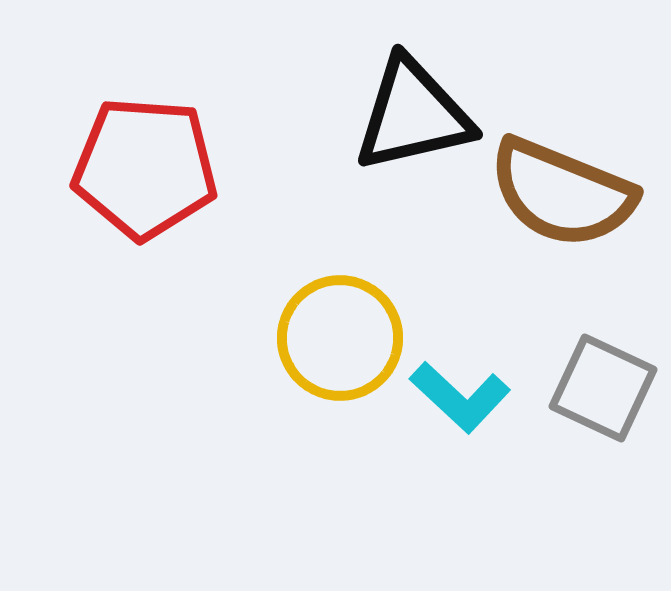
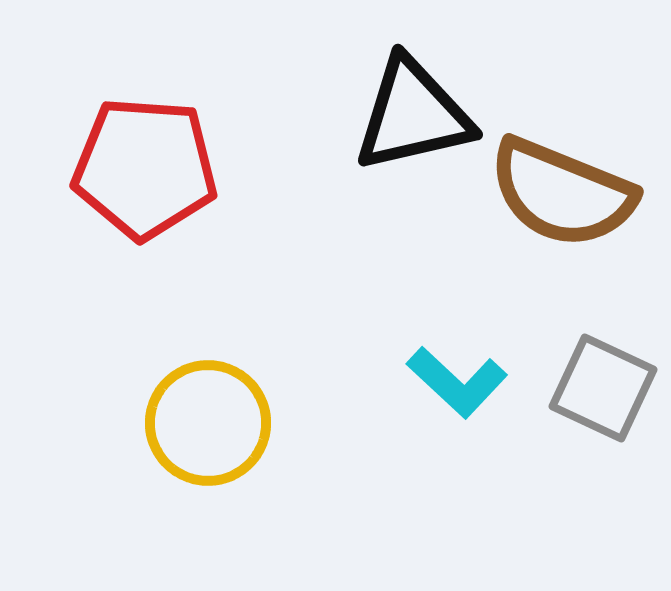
yellow circle: moved 132 px left, 85 px down
cyan L-shape: moved 3 px left, 15 px up
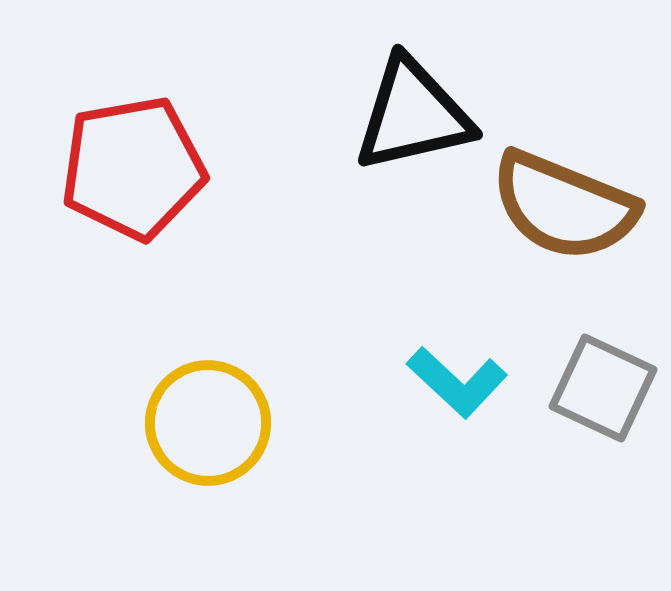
red pentagon: moved 12 px left; rotated 14 degrees counterclockwise
brown semicircle: moved 2 px right, 13 px down
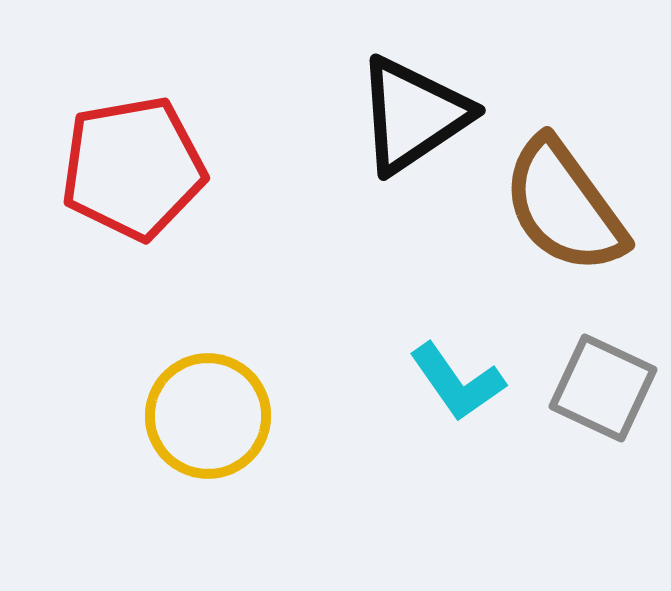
black triangle: rotated 21 degrees counterclockwise
brown semicircle: rotated 32 degrees clockwise
cyan L-shape: rotated 12 degrees clockwise
yellow circle: moved 7 px up
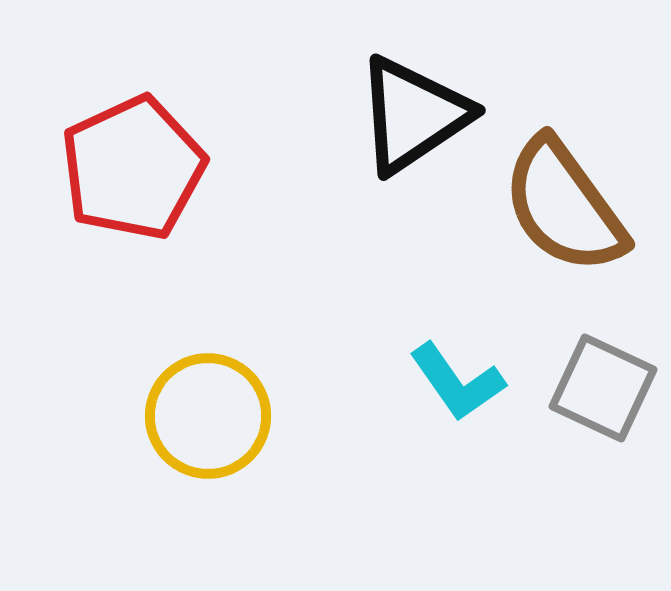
red pentagon: rotated 15 degrees counterclockwise
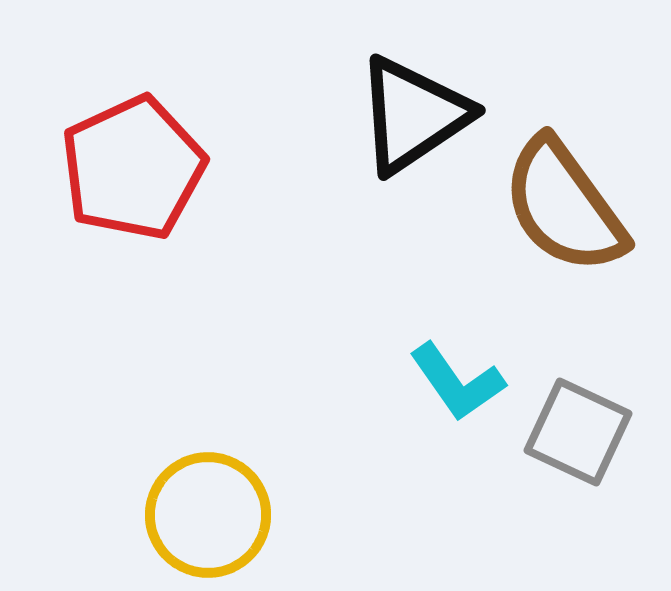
gray square: moved 25 px left, 44 px down
yellow circle: moved 99 px down
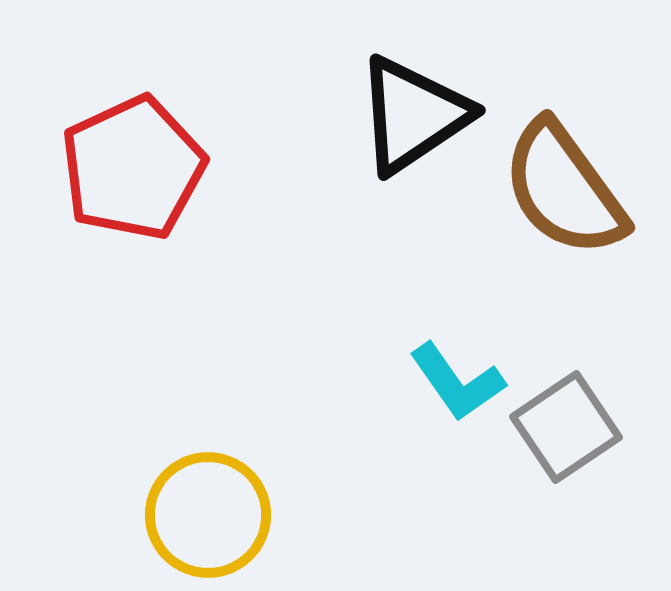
brown semicircle: moved 17 px up
gray square: moved 12 px left, 5 px up; rotated 31 degrees clockwise
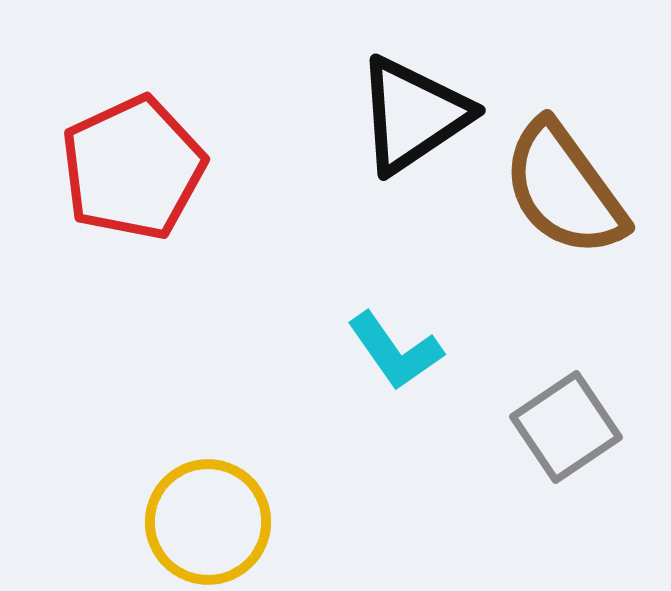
cyan L-shape: moved 62 px left, 31 px up
yellow circle: moved 7 px down
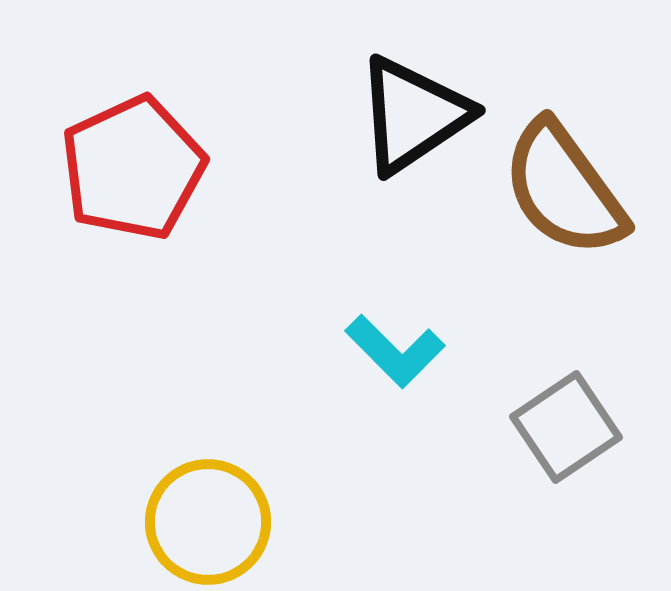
cyan L-shape: rotated 10 degrees counterclockwise
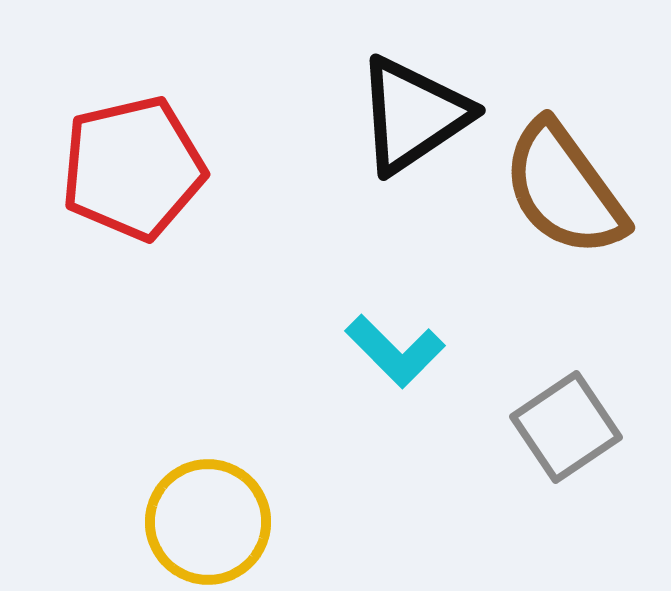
red pentagon: rotated 12 degrees clockwise
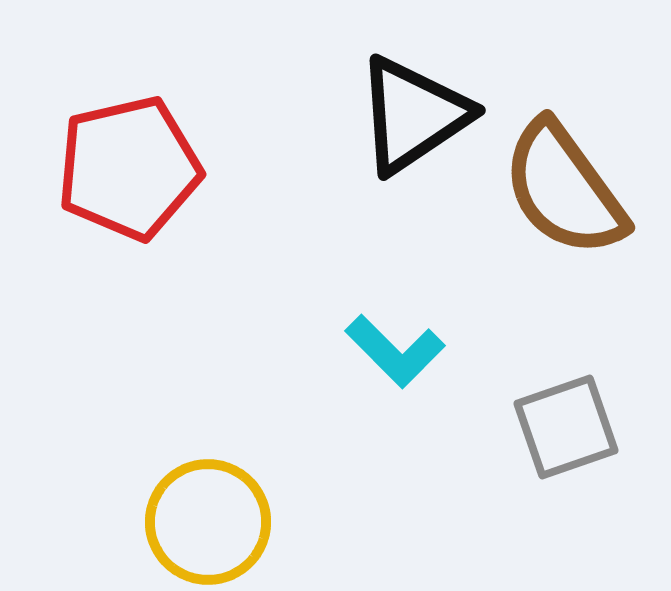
red pentagon: moved 4 px left
gray square: rotated 15 degrees clockwise
